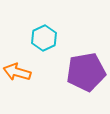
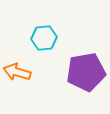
cyan hexagon: rotated 20 degrees clockwise
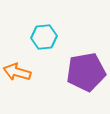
cyan hexagon: moved 1 px up
